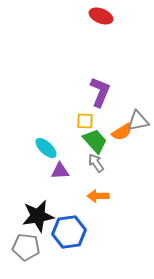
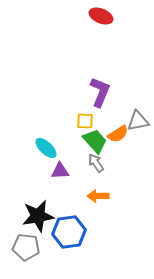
orange semicircle: moved 4 px left, 2 px down
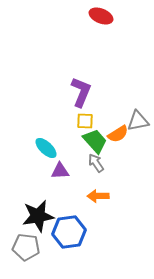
purple L-shape: moved 19 px left
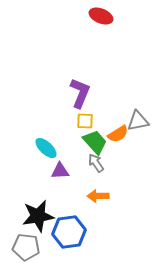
purple L-shape: moved 1 px left, 1 px down
green trapezoid: moved 1 px down
